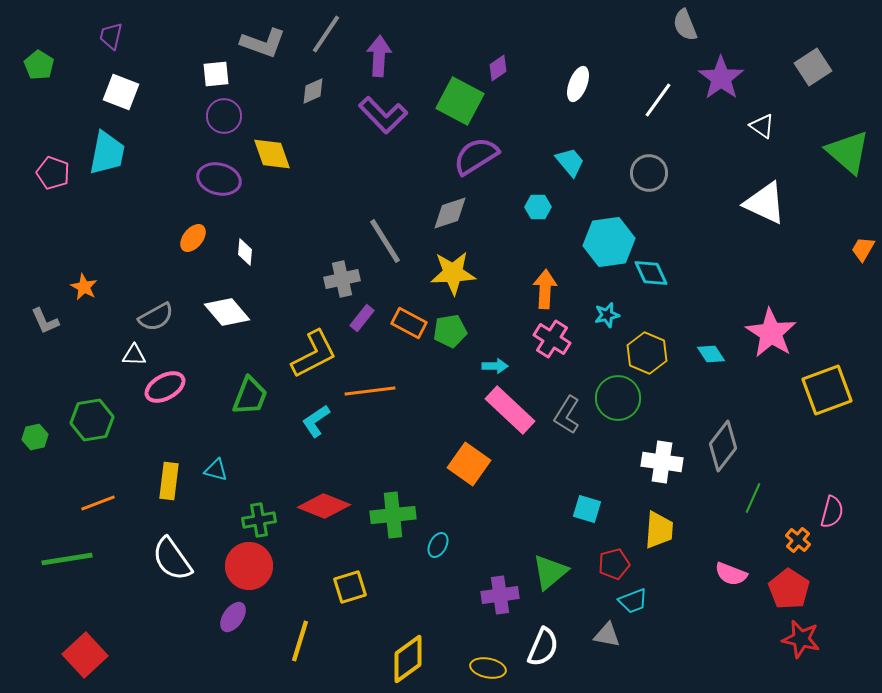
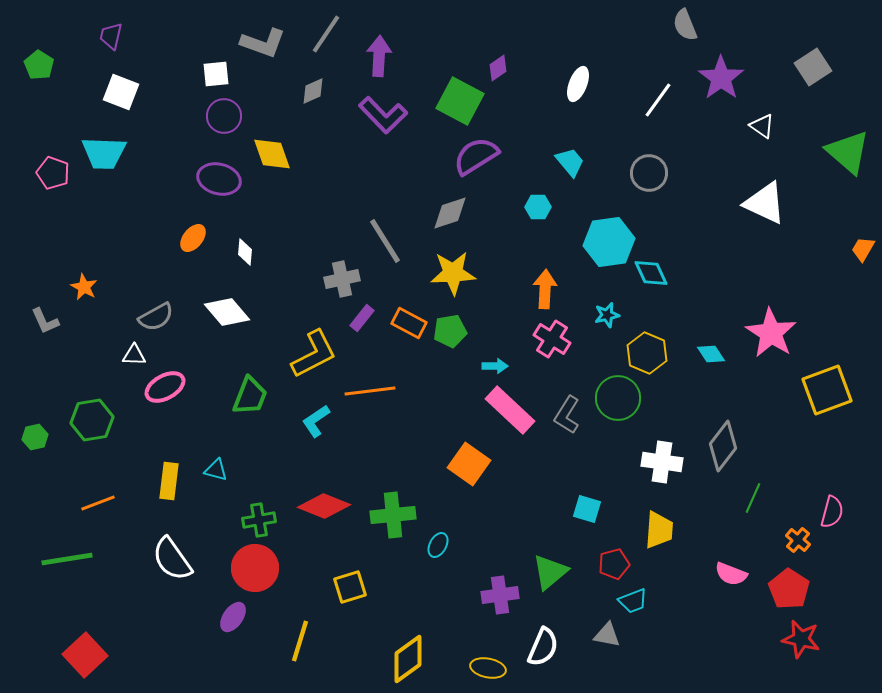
cyan trapezoid at (107, 153): moved 3 px left; rotated 81 degrees clockwise
red circle at (249, 566): moved 6 px right, 2 px down
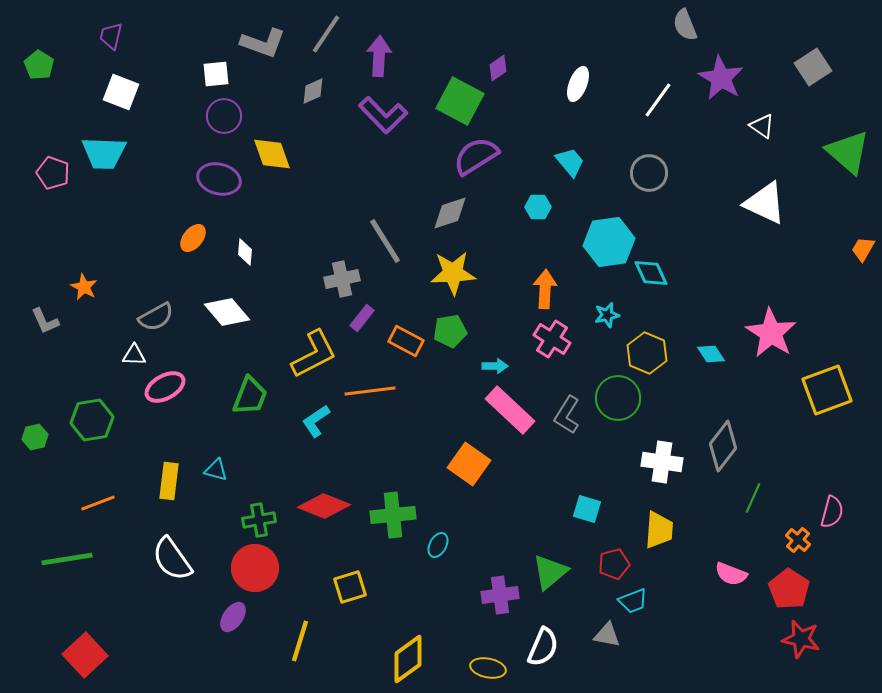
purple star at (721, 78): rotated 6 degrees counterclockwise
orange rectangle at (409, 323): moved 3 px left, 18 px down
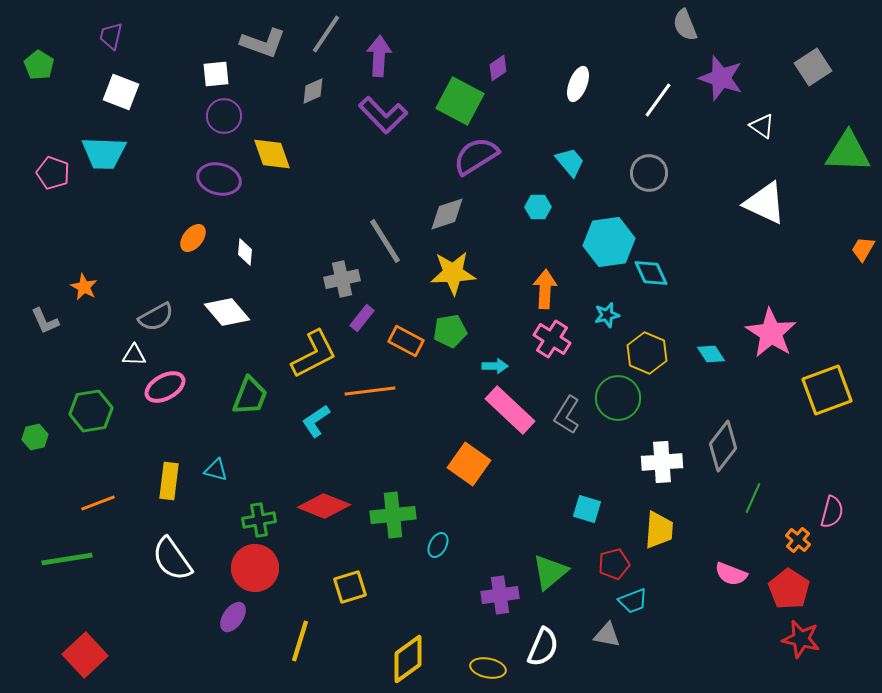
purple star at (721, 78): rotated 12 degrees counterclockwise
green triangle at (848, 152): rotated 39 degrees counterclockwise
gray diamond at (450, 213): moved 3 px left, 1 px down
green hexagon at (92, 420): moved 1 px left, 9 px up
white cross at (662, 462): rotated 12 degrees counterclockwise
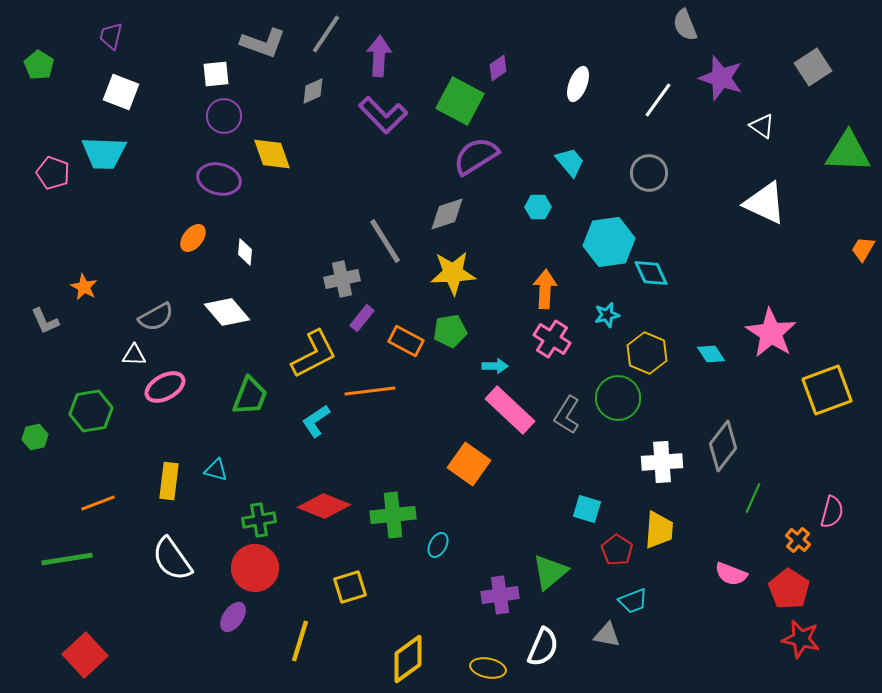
red pentagon at (614, 564): moved 3 px right, 14 px up; rotated 24 degrees counterclockwise
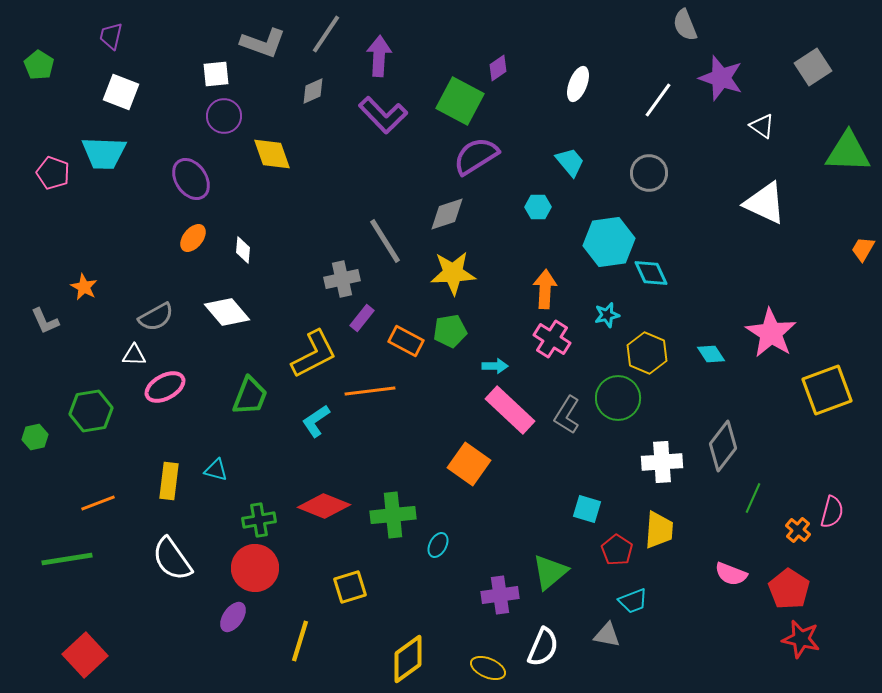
purple ellipse at (219, 179): moved 28 px left; rotated 42 degrees clockwise
white diamond at (245, 252): moved 2 px left, 2 px up
orange cross at (798, 540): moved 10 px up
yellow ellipse at (488, 668): rotated 12 degrees clockwise
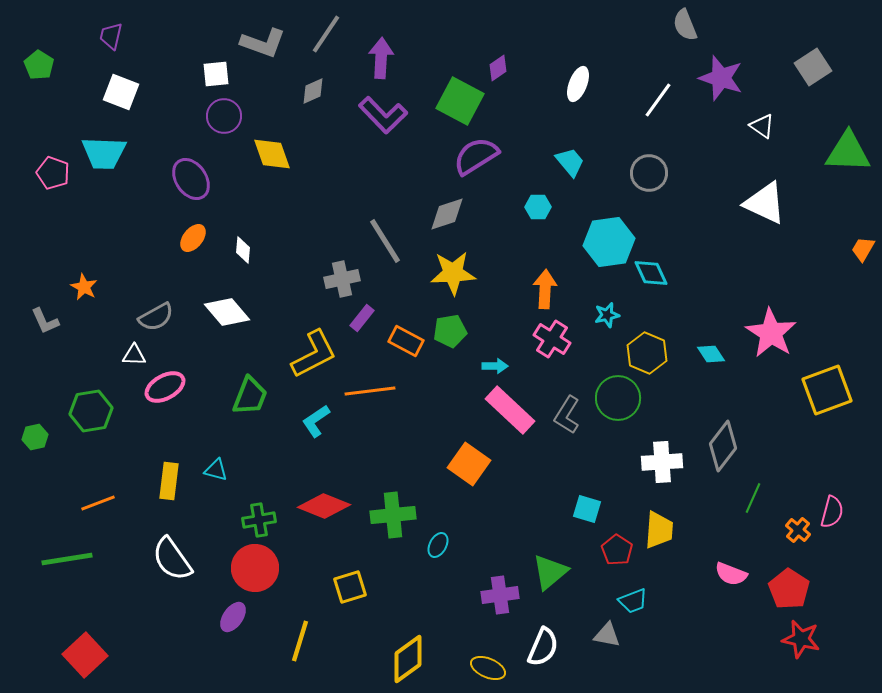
purple arrow at (379, 56): moved 2 px right, 2 px down
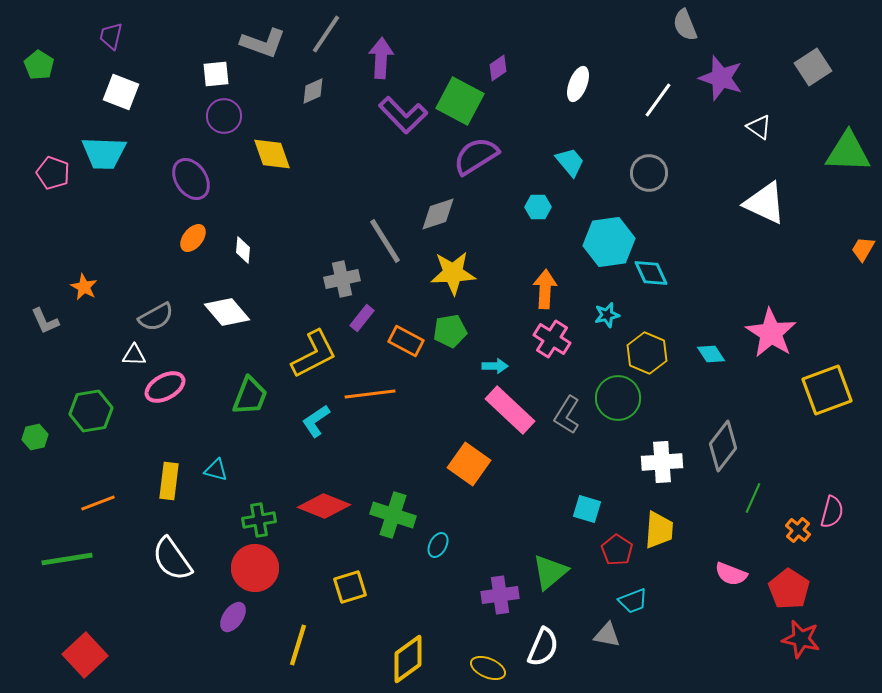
purple L-shape at (383, 115): moved 20 px right
white triangle at (762, 126): moved 3 px left, 1 px down
gray diamond at (447, 214): moved 9 px left
orange line at (370, 391): moved 3 px down
green cross at (393, 515): rotated 24 degrees clockwise
yellow line at (300, 641): moved 2 px left, 4 px down
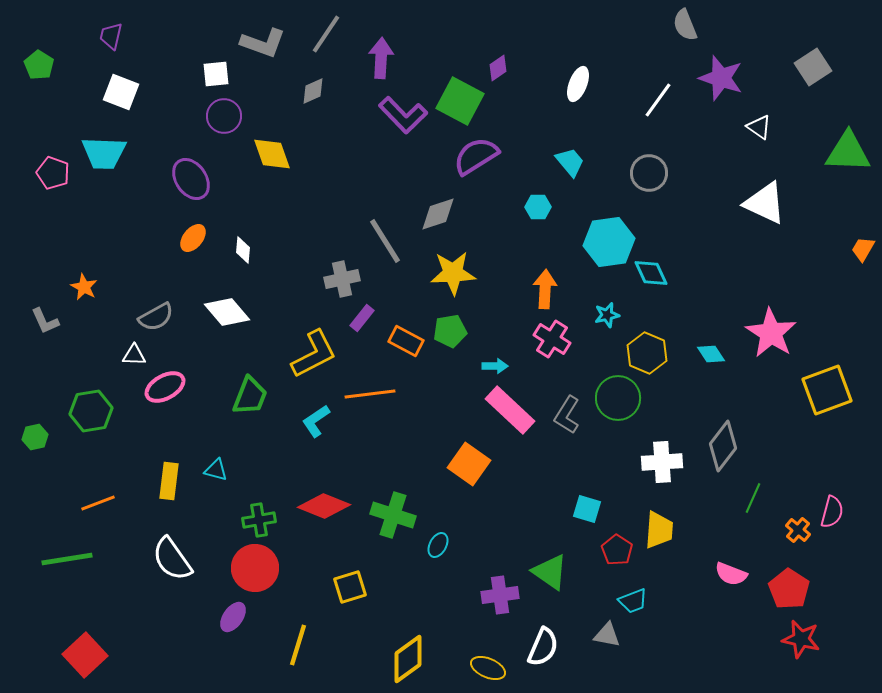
green triangle at (550, 572): rotated 45 degrees counterclockwise
